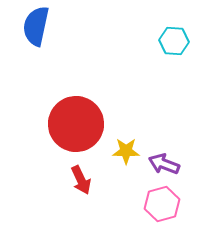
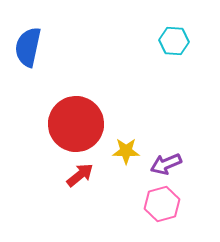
blue semicircle: moved 8 px left, 21 px down
purple arrow: moved 2 px right; rotated 44 degrees counterclockwise
red arrow: moved 1 px left, 5 px up; rotated 104 degrees counterclockwise
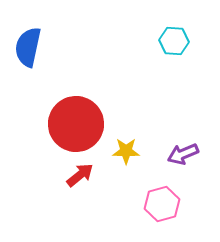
purple arrow: moved 17 px right, 10 px up
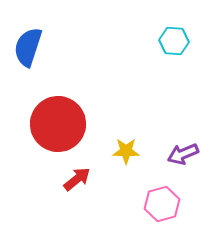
blue semicircle: rotated 6 degrees clockwise
red circle: moved 18 px left
red arrow: moved 3 px left, 4 px down
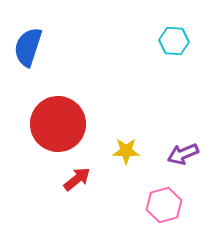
pink hexagon: moved 2 px right, 1 px down
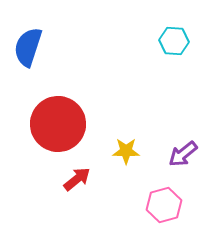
purple arrow: rotated 16 degrees counterclockwise
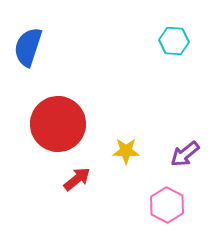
purple arrow: moved 2 px right
pink hexagon: moved 3 px right; rotated 16 degrees counterclockwise
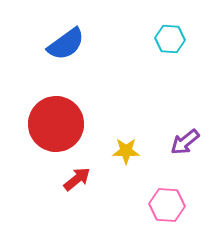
cyan hexagon: moved 4 px left, 2 px up
blue semicircle: moved 38 px right, 3 px up; rotated 144 degrees counterclockwise
red circle: moved 2 px left
purple arrow: moved 12 px up
pink hexagon: rotated 24 degrees counterclockwise
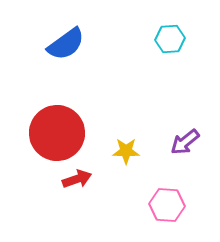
cyan hexagon: rotated 8 degrees counterclockwise
red circle: moved 1 px right, 9 px down
red arrow: rotated 20 degrees clockwise
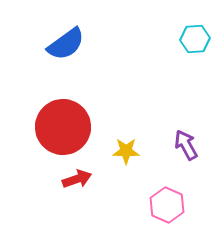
cyan hexagon: moved 25 px right
red circle: moved 6 px right, 6 px up
purple arrow: moved 1 px right, 3 px down; rotated 100 degrees clockwise
pink hexagon: rotated 20 degrees clockwise
